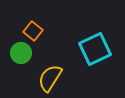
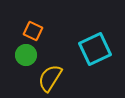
orange square: rotated 12 degrees counterclockwise
green circle: moved 5 px right, 2 px down
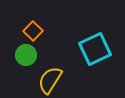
orange square: rotated 18 degrees clockwise
yellow semicircle: moved 2 px down
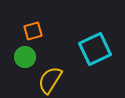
orange square: rotated 30 degrees clockwise
green circle: moved 1 px left, 2 px down
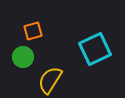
green circle: moved 2 px left
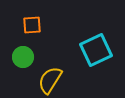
orange square: moved 1 px left, 6 px up; rotated 12 degrees clockwise
cyan square: moved 1 px right, 1 px down
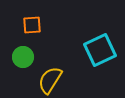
cyan square: moved 4 px right
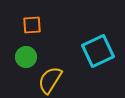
cyan square: moved 2 px left, 1 px down
green circle: moved 3 px right
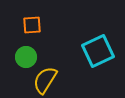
yellow semicircle: moved 5 px left
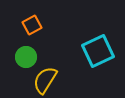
orange square: rotated 24 degrees counterclockwise
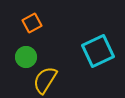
orange square: moved 2 px up
